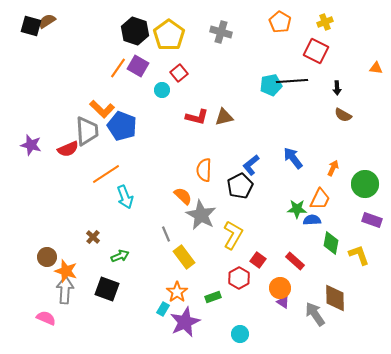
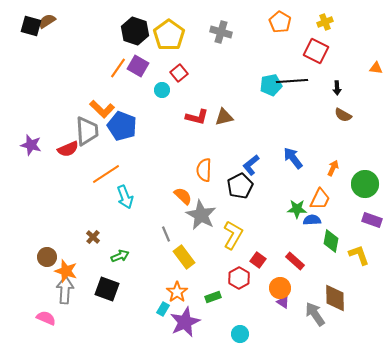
green diamond at (331, 243): moved 2 px up
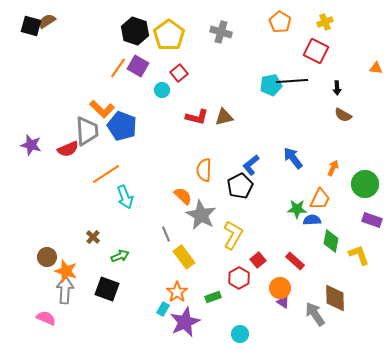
red square at (258, 260): rotated 14 degrees clockwise
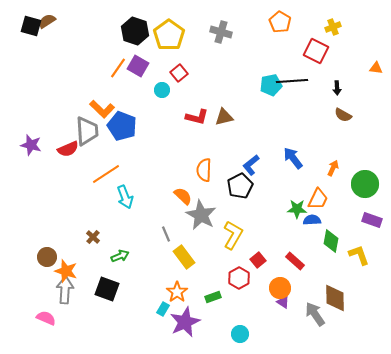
yellow cross at (325, 22): moved 8 px right, 5 px down
orange trapezoid at (320, 199): moved 2 px left
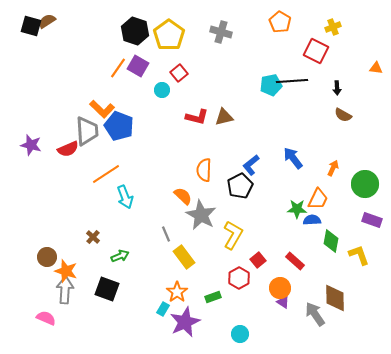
blue pentagon at (122, 126): moved 3 px left
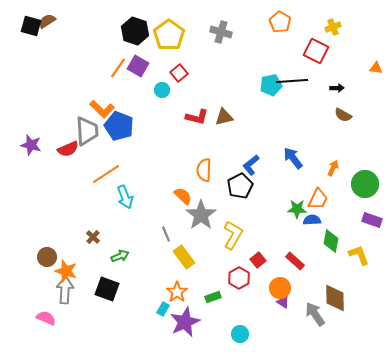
black arrow at (337, 88): rotated 88 degrees counterclockwise
gray star at (201, 215): rotated 8 degrees clockwise
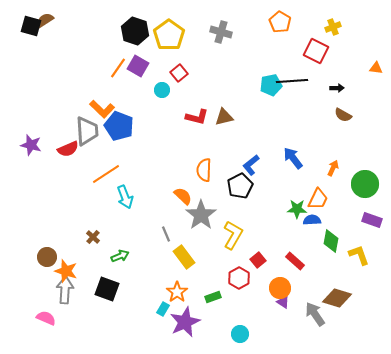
brown semicircle at (47, 21): moved 2 px left, 1 px up
brown diamond at (335, 298): moved 2 px right; rotated 72 degrees counterclockwise
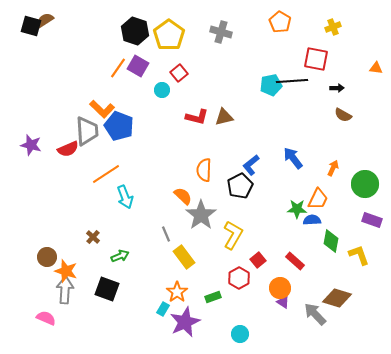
red square at (316, 51): moved 8 px down; rotated 15 degrees counterclockwise
gray arrow at (315, 314): rotated 10 degrees counterclockwise
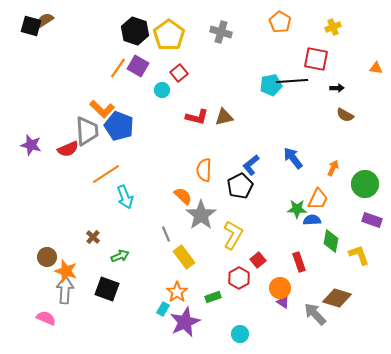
brown semicircle at (343, 115): moved 2 px right
red rectangle at (295, 261): moved 4 px right, 1 px down; rotated 30 degrees clockwise
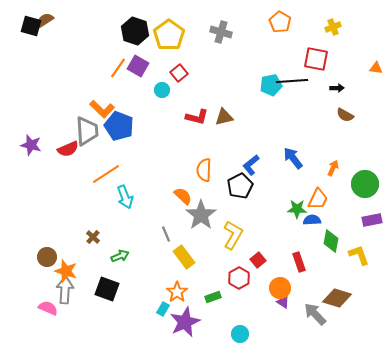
purple rectangle at (372, 220): rotated 30 degrees counterclockwise
pink semicircle at (46, 318): moved 2 px right, 10 px up
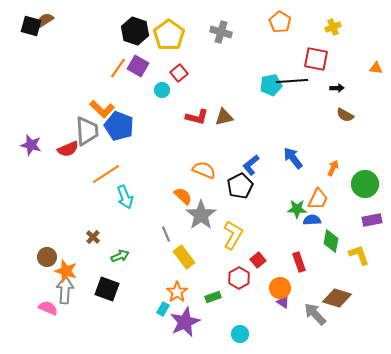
orange semicircle at (204, 170): rotated 110 degrees clockwise
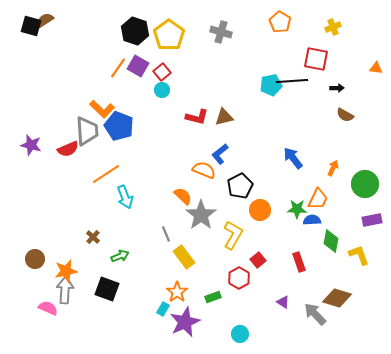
red square at (179, 73): moved 17 px left, 1 px up
blue L-shape at (251, 165): moved 31 px left, 11 px up
brown circle at (47, 257): moved 12 px left, 2 px down
orange star at (66, 271): rotated 30 degrees counterclockwise
orange circle at (280, 288): moved 20 px left, 78 px up
